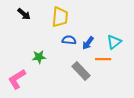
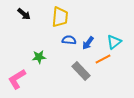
orange line: rotated 28 degrees counterclockwise
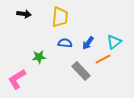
black arrow: rotated 32 degrees counterclockwise
blue semicircle: moved 4 px left, 3 px down
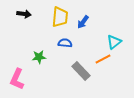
blue arrow: moved 5 px left, 21 px up
pink L-shape: rotated 35 degrees counterclockwise
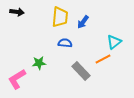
black arrow: moved 7 px left, 2 px up
green star: moved 6 px down
pink L-shape: rotated 35 degrees clockwise
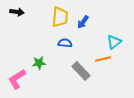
orange line: rotated 14 degrees clockwise
